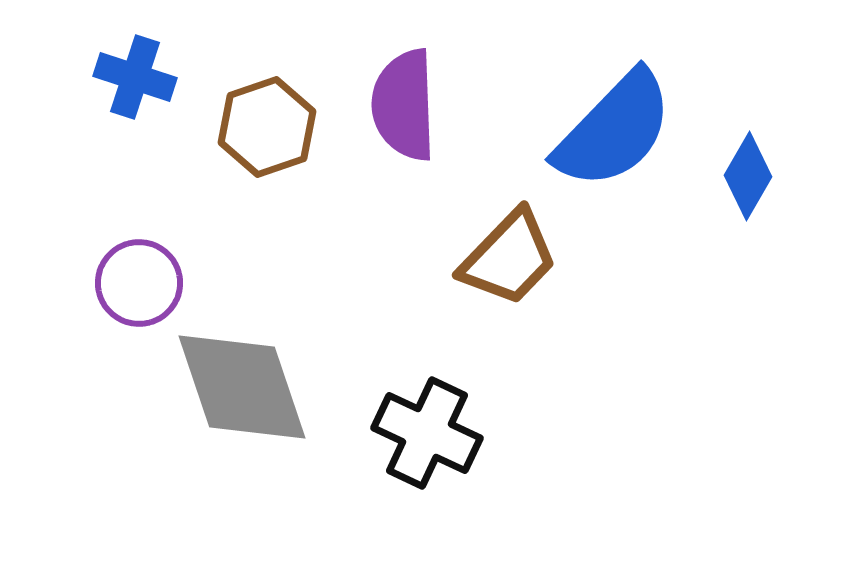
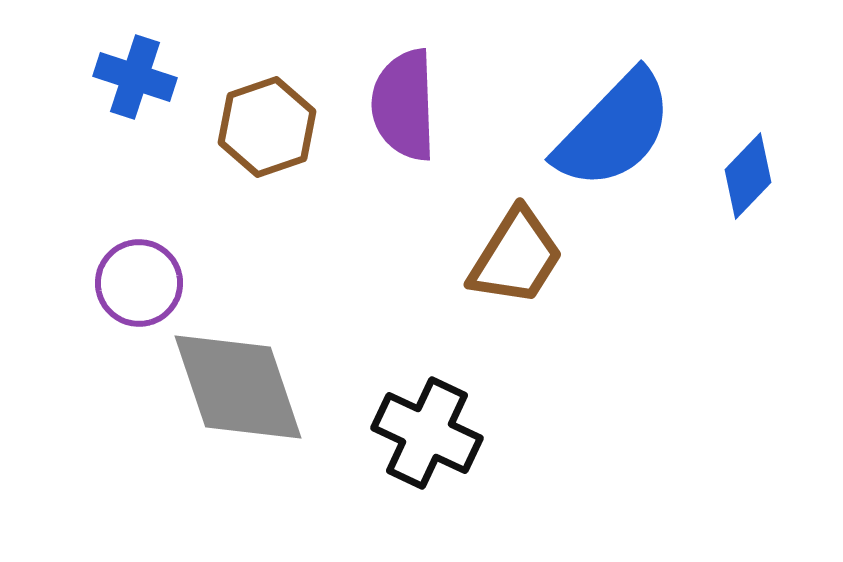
blue diamond: rotated 14 degrees clockwise
brown trapezoid: moved 7 px right, 1 px up; rotated 12 degrees counterclockwise
gray diamond: moved 4 px left
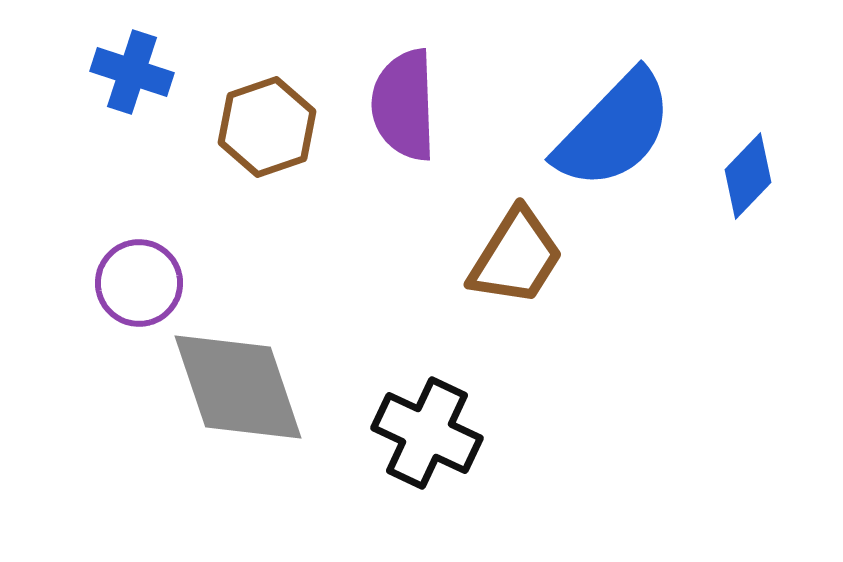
blue cross: moved 3 px left, 5 px up
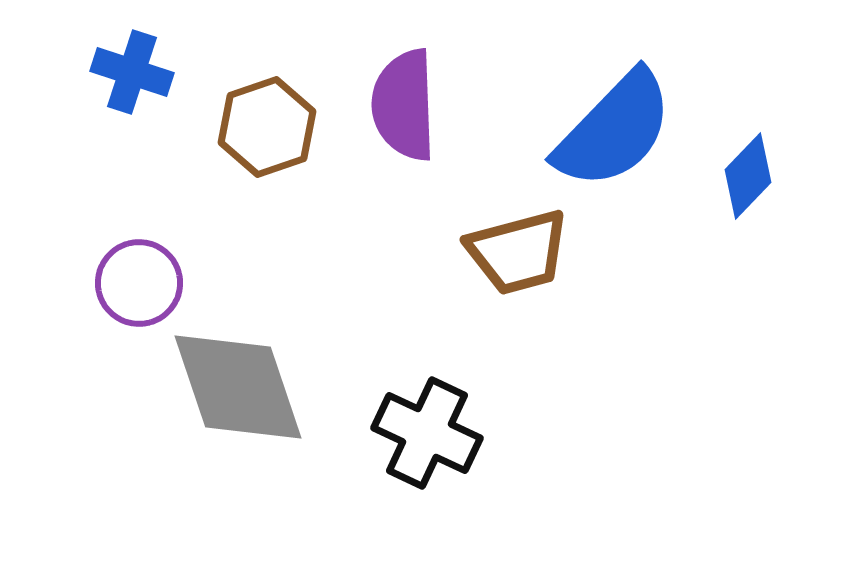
brown trapezoid: moved 2 px right, 5 px up; rotated 43 degrees clockwise
